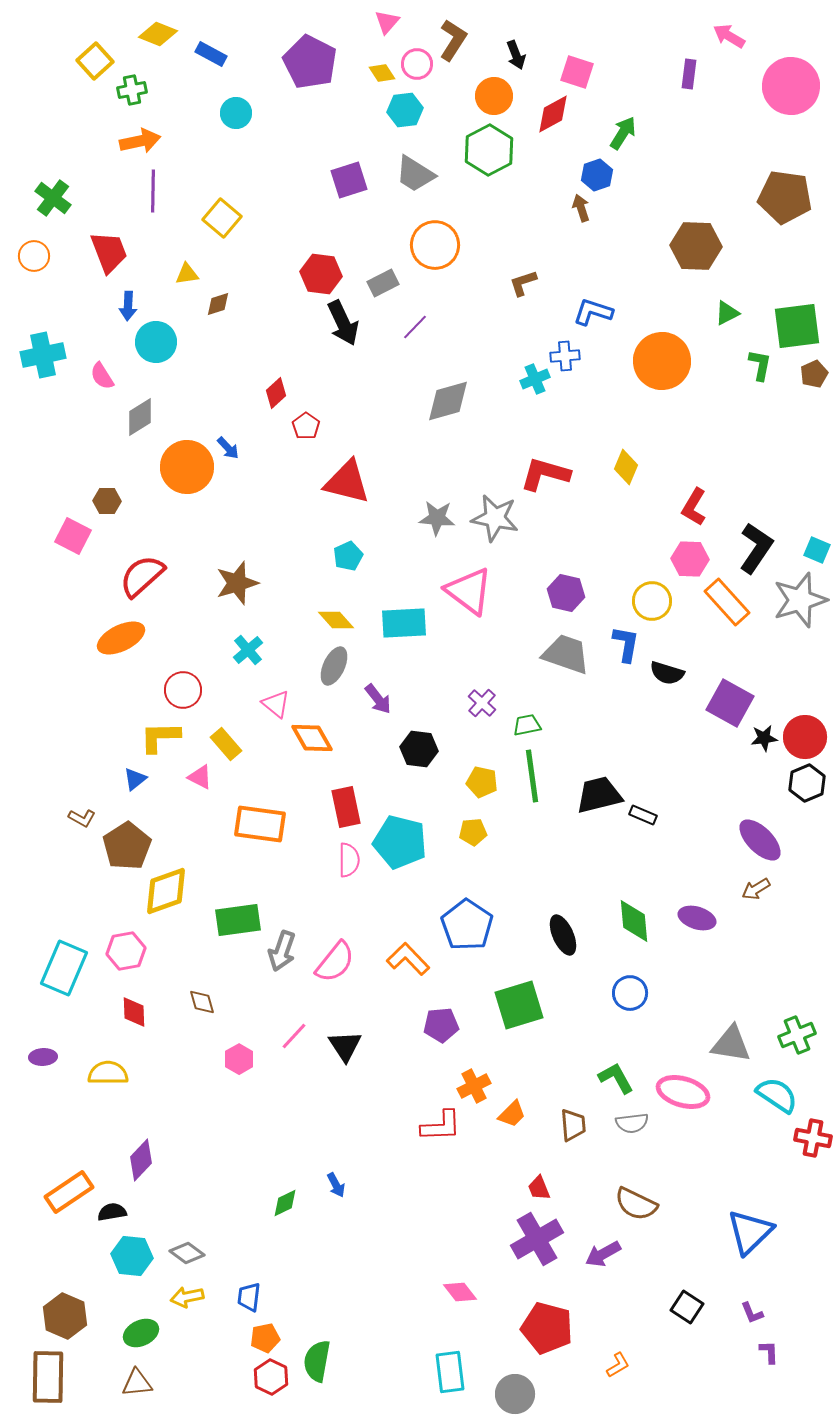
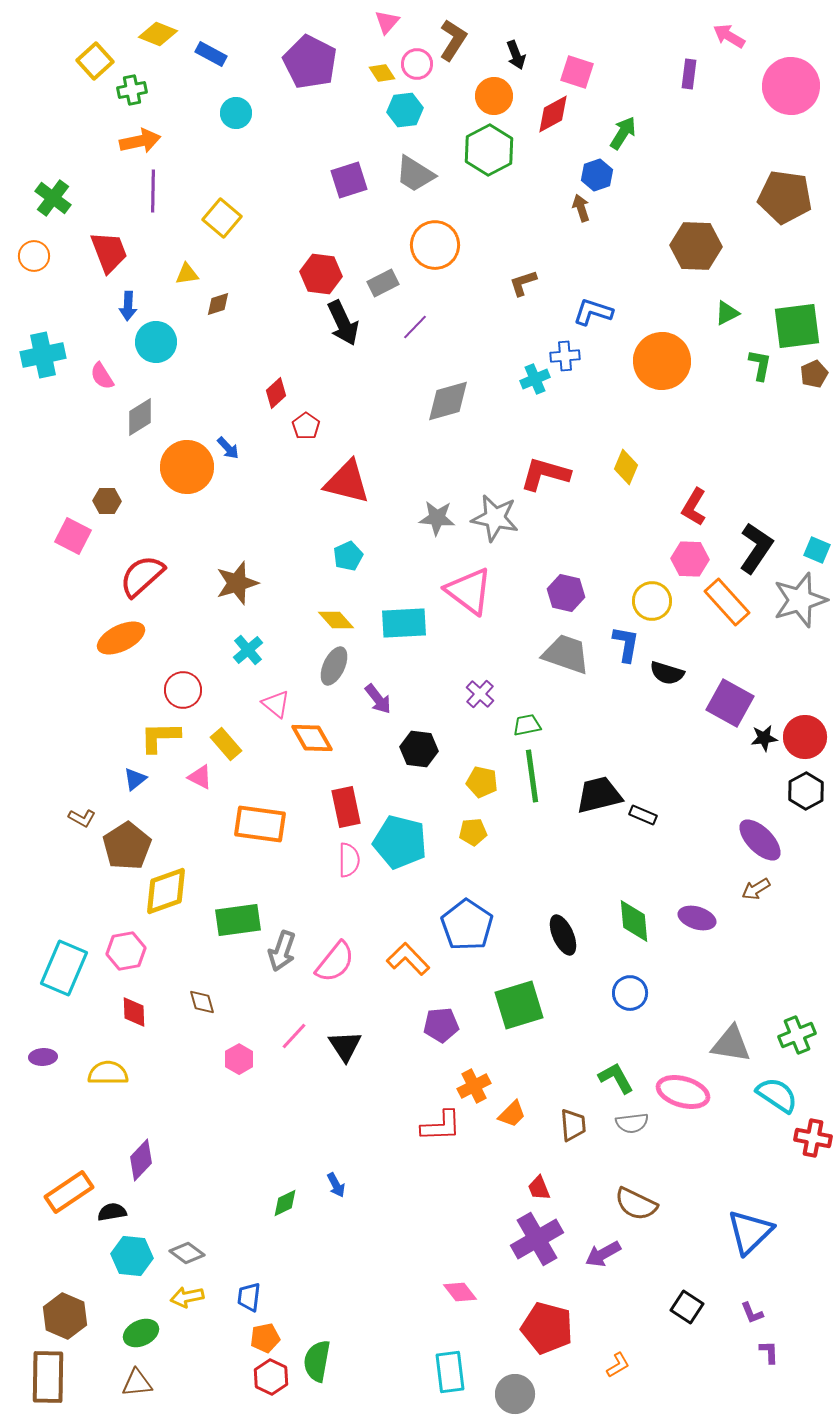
purple cross at (482, 703): moved 2 px left, 9 px up
black hexagon at (807, 783): moved 1 px left, 8 px down; rotated 6 degrees counterclockwise
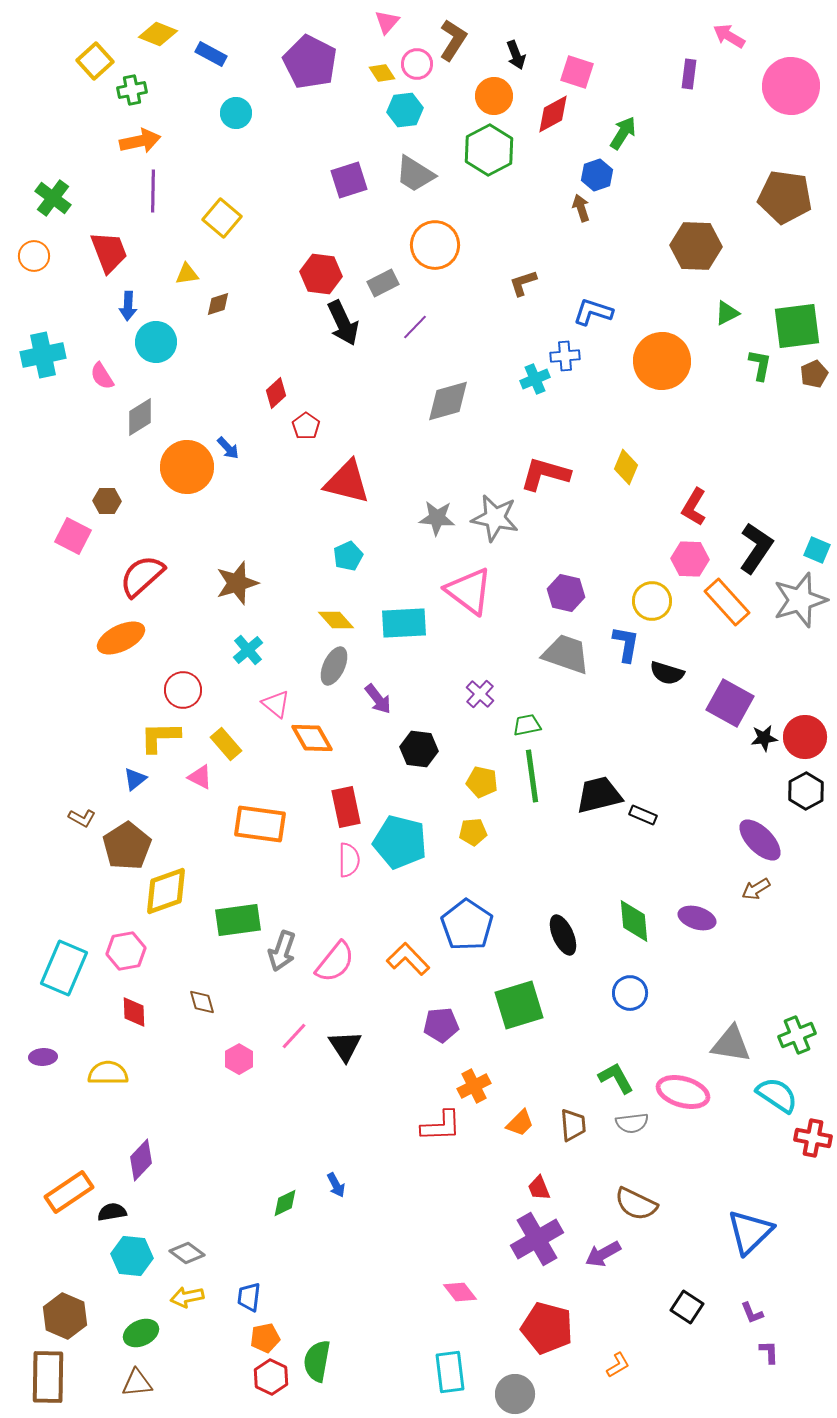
orange trapezoid at (512, 1114): moved 8 px right, 9 px down
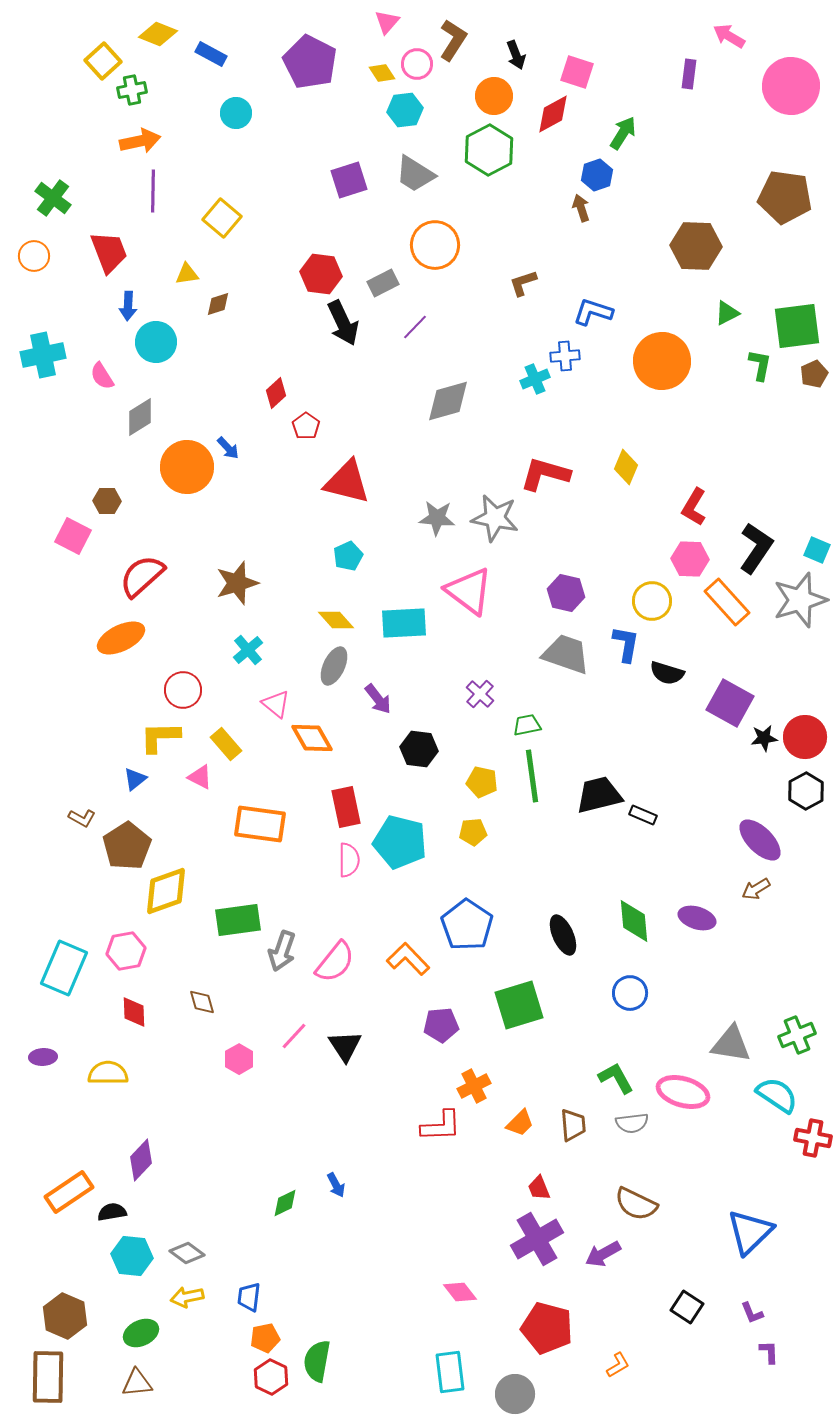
yellow square at (95, 61): moved 8 px right
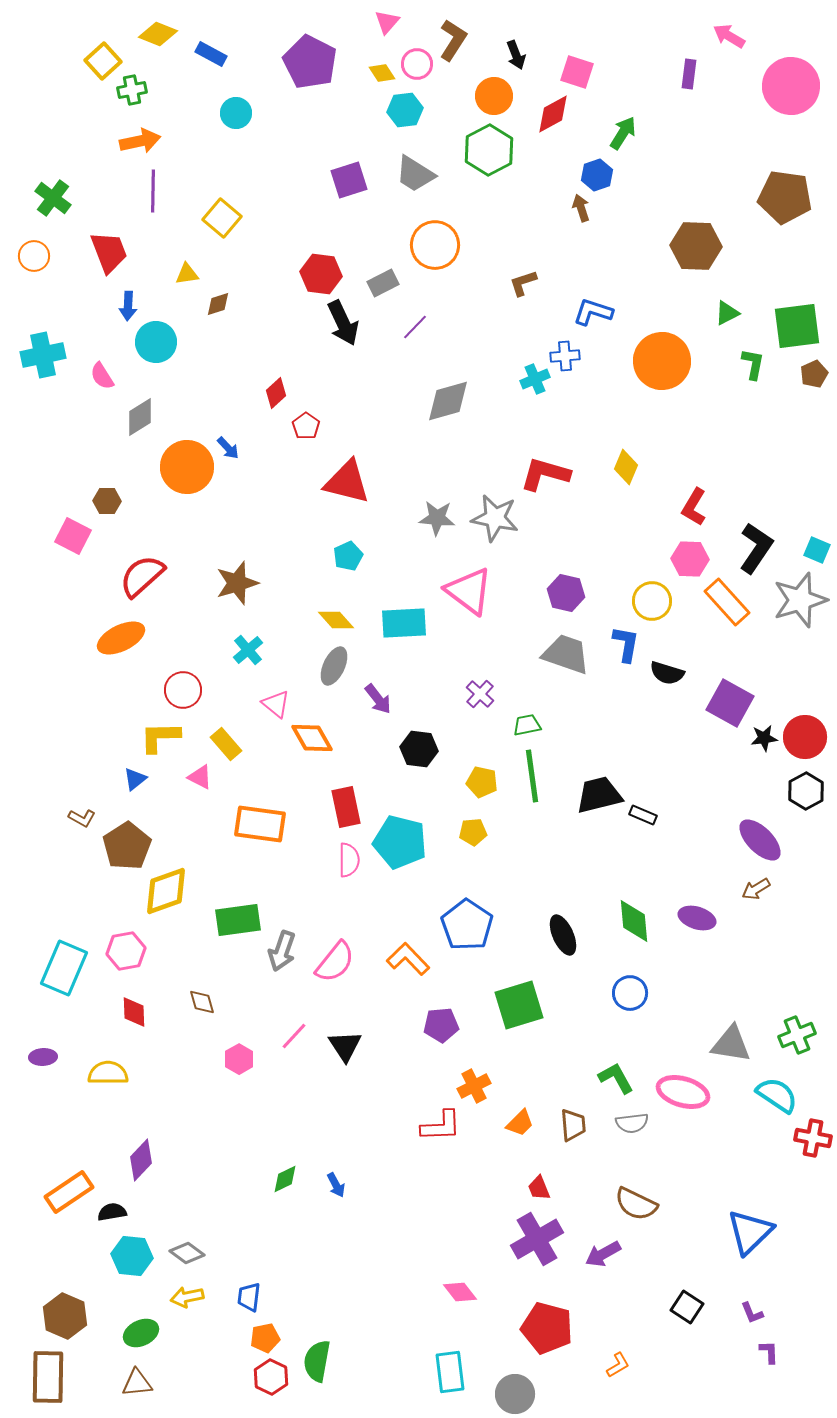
green L-shape at (760, 365): moved 7 px left, 1 px up
green diamond at (285, 1203): moved 24 px up
